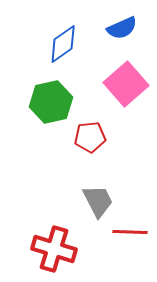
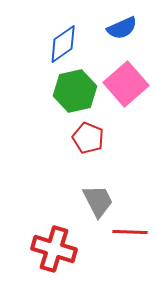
green hexagon: moved 24 px right, 11 px up
red pentagon: moved 2 px left, 1 px down; rotated 28 degrees clockwise
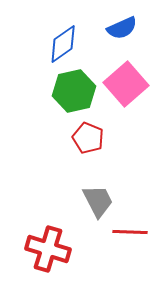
green hexagon: moved 1 px left
red cross: moved 6 px left
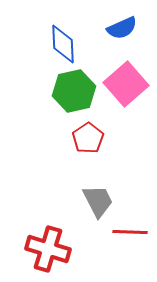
blue diamond: rotated 57 degrees counterclockwise
red pentagon: rotated 16 degrees clockwise
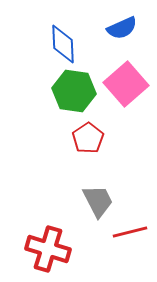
green hexagon: rotated 21 degrees clockwise
red line: rotated 16 degrees counterclockwise
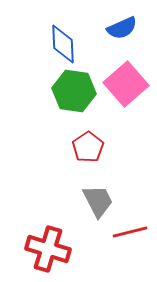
red pentagon: moved 9 px down
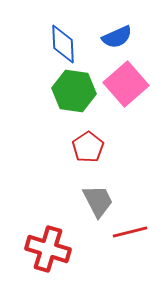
blue semicircle: moved 5 px left, 9 px down
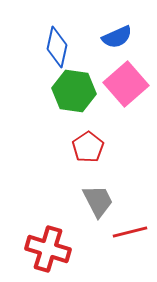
blue diamond: moved 6 px left, 3 px down; rotated 15 degrees clockwise
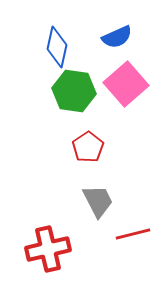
red line: moved 3 px right, 2 px down
red cross: rotated 30 degrees counterclockwise
